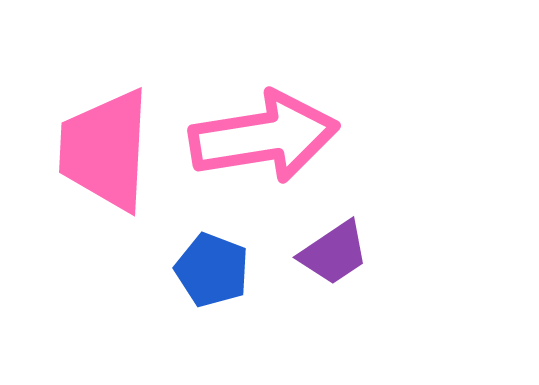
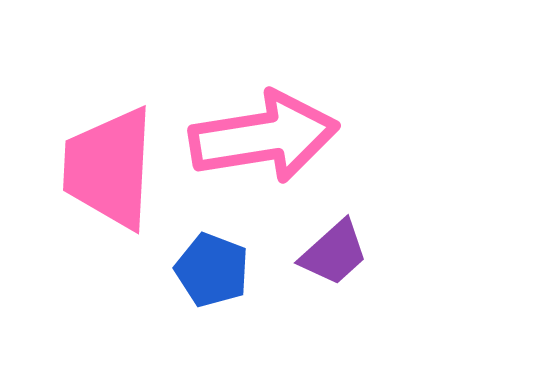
pink trapezoid: moved 4 px right, 18 px down
purple trapezoid: rotated 8 degrees counterclockwise
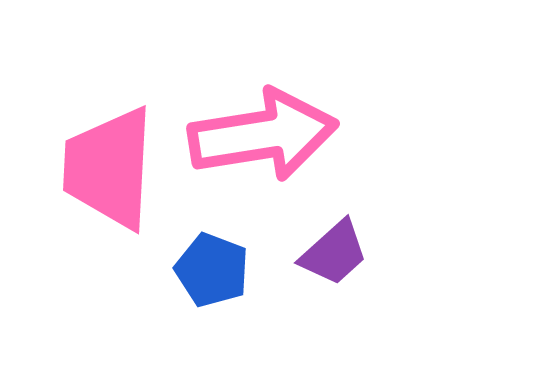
pink arrow: moved 1 px left, 2 px up
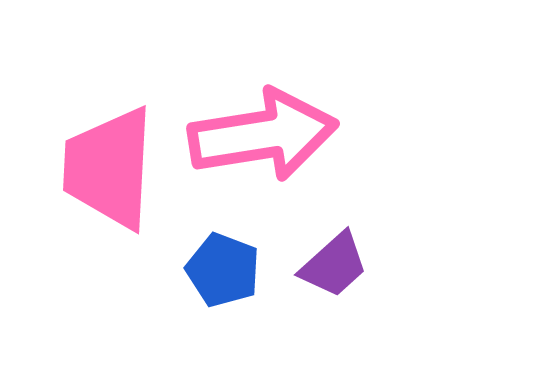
purple trapezoid: moved 12 px down
blue pentagon: moved 11 px right
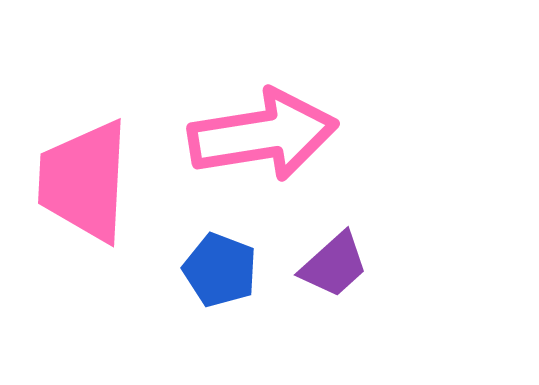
pink trapezoid: moved 25 px left, 13 px down
blue pentagon: moved 3 px left
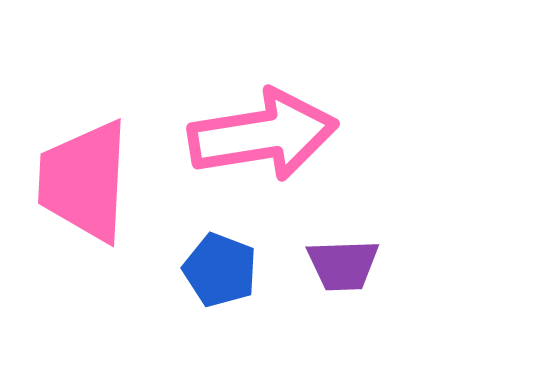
purple trapezoid: moved 9 px right; rotated 40 degrees clockwise
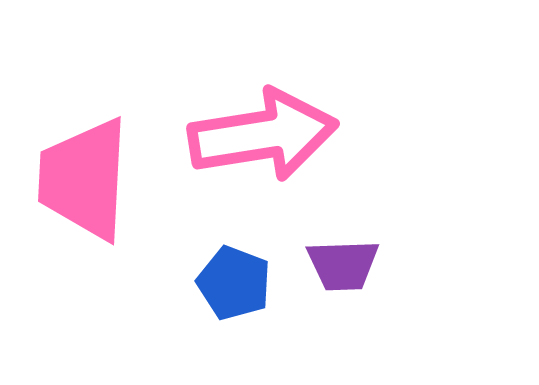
pink trapezoid: moved 2 px up
blue pentagon: moved 14 px right, 13 px down
